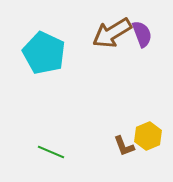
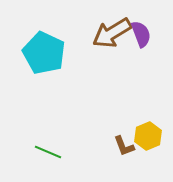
purple semicircle: moved 1 px left
green line: moved 3 px left
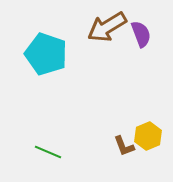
brown arrow: moved 5 px left, 6 px up
cyan pentagon: moved 2 px right, 1 px down; rotated 6 degrees counterclockwise
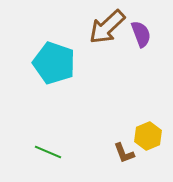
brown arrow: rotated 12 degrees counterclockwise
cyan pentagon: moved 8 px right, 9 px down
brown L-shape: moved 7 px down
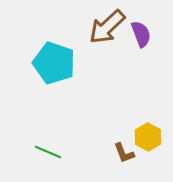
yellow hexagon: moved 1 px down; rotated 8 degrees counterclockwise
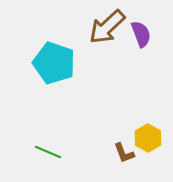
yellow hexagon: moved 1 px down
